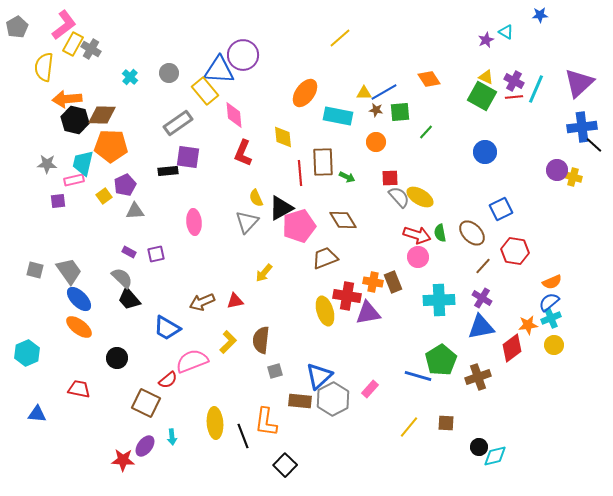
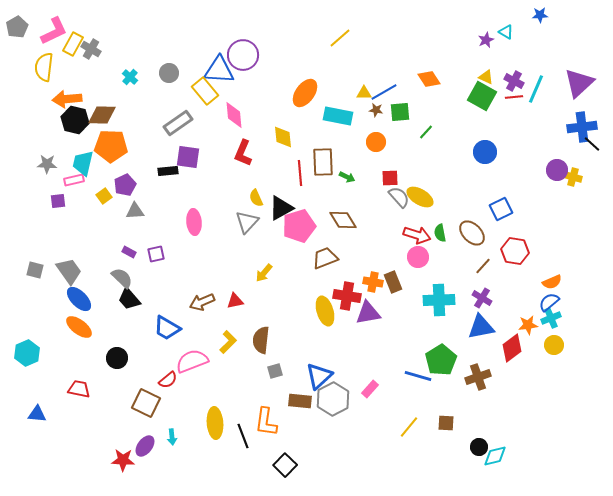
pink L-shape at (64, 25): moved 10 px left, 6 px down; rotated 12 degrees clockwise
black line at (594, 145): moved 2 px left, 1 px up
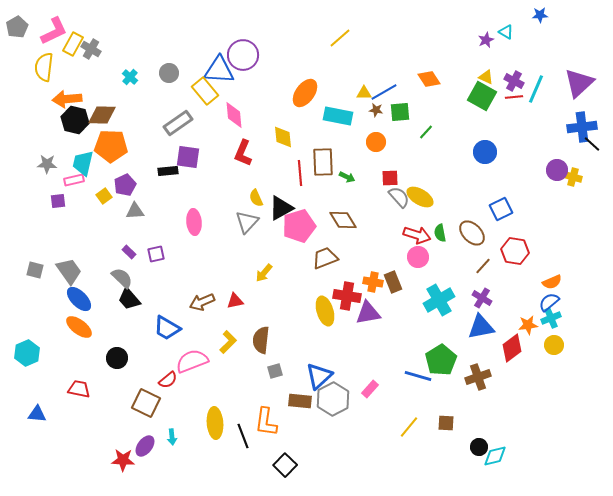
purple rectangle at (129, 252): rotated 16 degrees clockwise
cyan cross at (439, 300): rotated 28 degrees counterclockwise
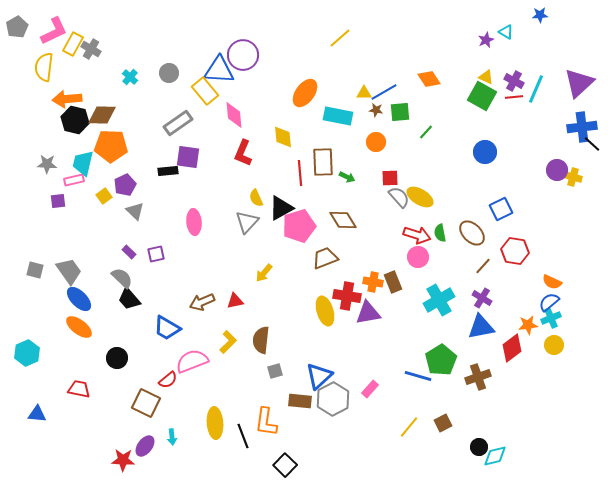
gray triangle at (135, 211): rotated 48 degrees clockwise
orange semicircle at (552, 282): rotated 48 degrees clockwise
brown square at (446, 423): moved 3 px left; rotated 30 degrees counterclockwise
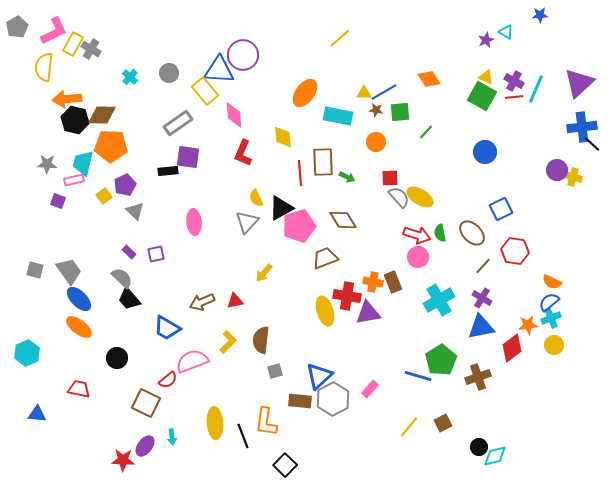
purple square at (58, 201): rotated 28 degrees clockwise
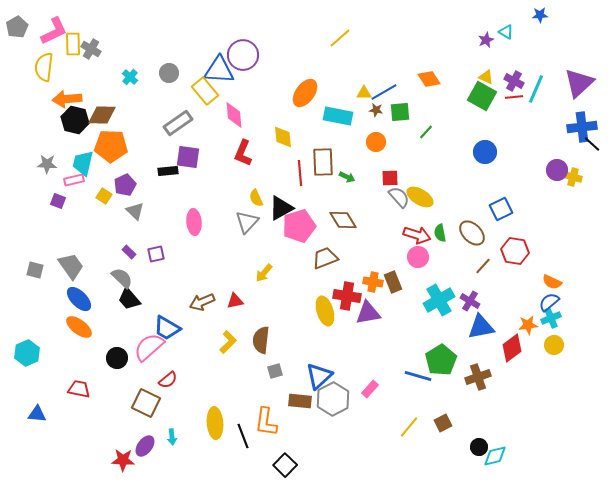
yellow rectangle at (73, 44): rotated 30 degrees counterclockwise
yellow square at (104, 196): rotated 21 degrees counterclockwise
gray trapezoid at (69, 271): moved 2 px right, 5 px up
purple cross at (482, 298): moved 12 px left, 3 px down
pink semicircle at (192, 361): moved 43 px left, 14 px up; rotated 20 degrees counterclockwise
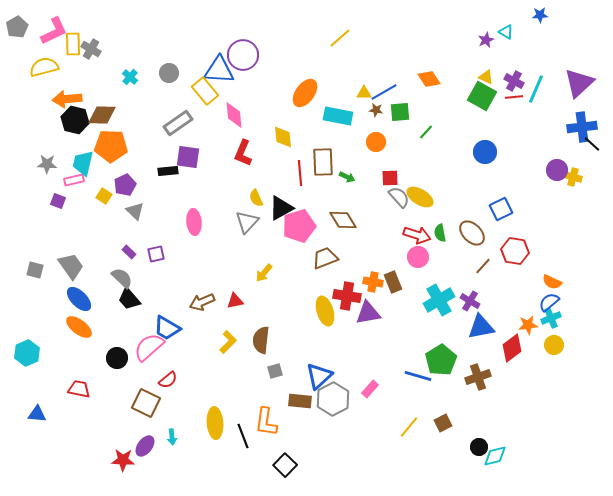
yellow semicircle at (44, 67): rotated 68 degrees clockwise
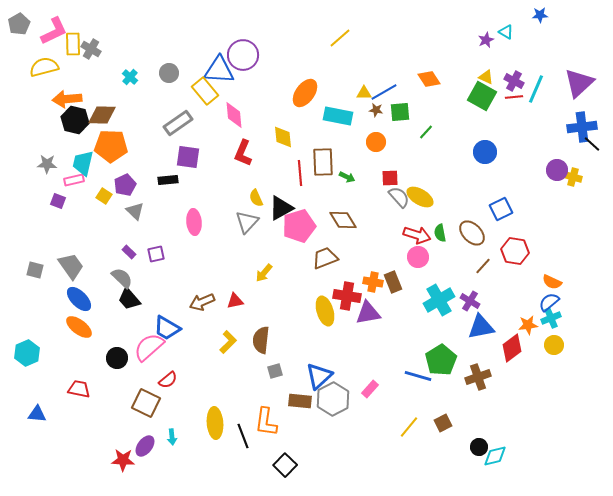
gray pentagon at (17, 27): moved 2 px right, 3 px up
black rectangle at (168, 171): moved 9 px down
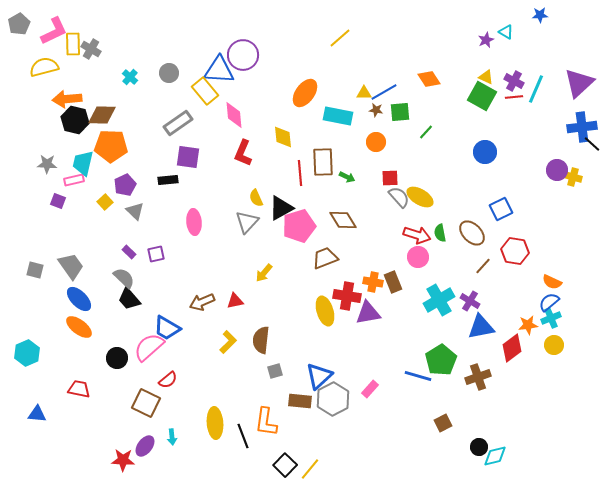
yellow square at (104, 196): moved 1 px right, 6 px down; rotated 14 degrees clockwise
gray semicircle at (122, 278): moved 2 px right
yellow line at (409, 427): moved 99 px left, 42 px down
